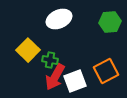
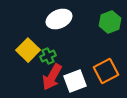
green hexagon: rotated 15 degrees counterclockwise
green cross: moved 2 px left, 4 px up; rotated 35 degrees counterclockwise
red arrow: moved 3 px left
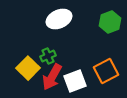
yellow square: moved 18 px down
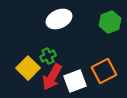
orange square: moved 2 px left
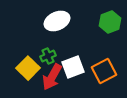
white ellipse: moved 2 px left, 2 px down
white square: moved 2 px left, 14 px up
